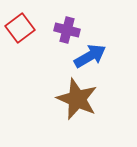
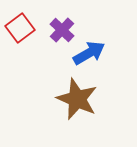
purple cross: moved 5 px left; rotated 30 degrees clockwise
blue arrow: moved 1 px left, 3 px up
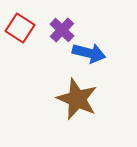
red square: rotated 20 degrees counterclockwise
blue arrow: rotated 44 degrees clockwise
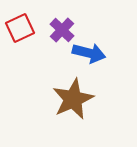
red square: rotated 32 degrees clockwise
brown star: moved 4 px left; rotated 24 degrees clockwise
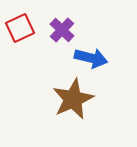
blue arrow: moved 2 px right, 5 px down
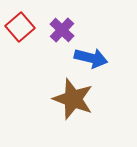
red square: moved 1 px up; rotated 16 degrees counterclockwise
brown star: rotated 27 degrees counterclockwise
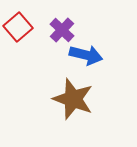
red square: moved 2 px left
blue arrow: moved 5 px left, 3 px up
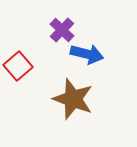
red square: moved 39 px down
blue arrow: moved 1 px right, 1 px up
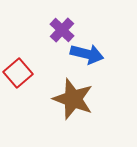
red square: moved 7 px down
